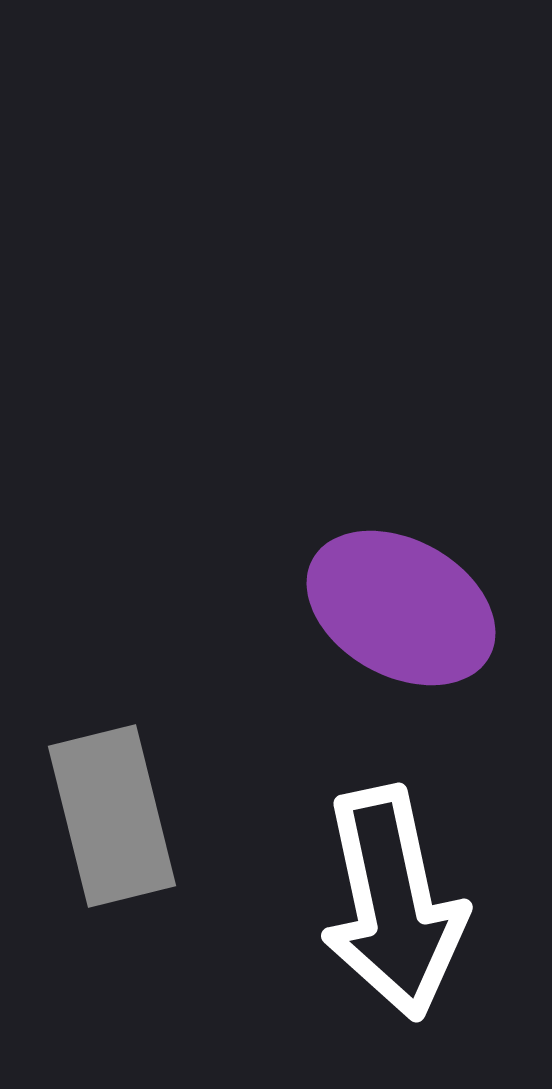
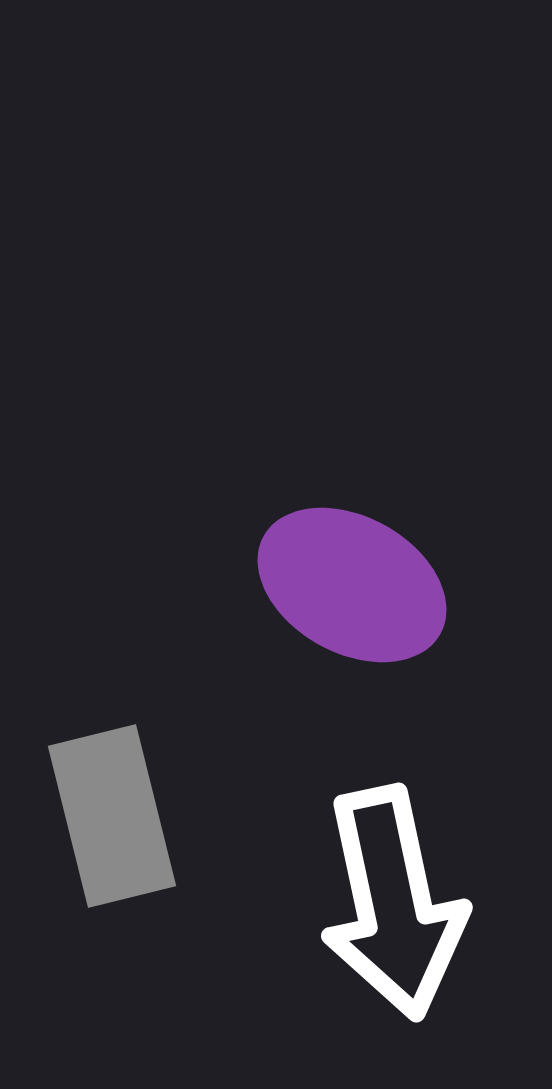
purple ellipse: moved 49 px left, 23 px up
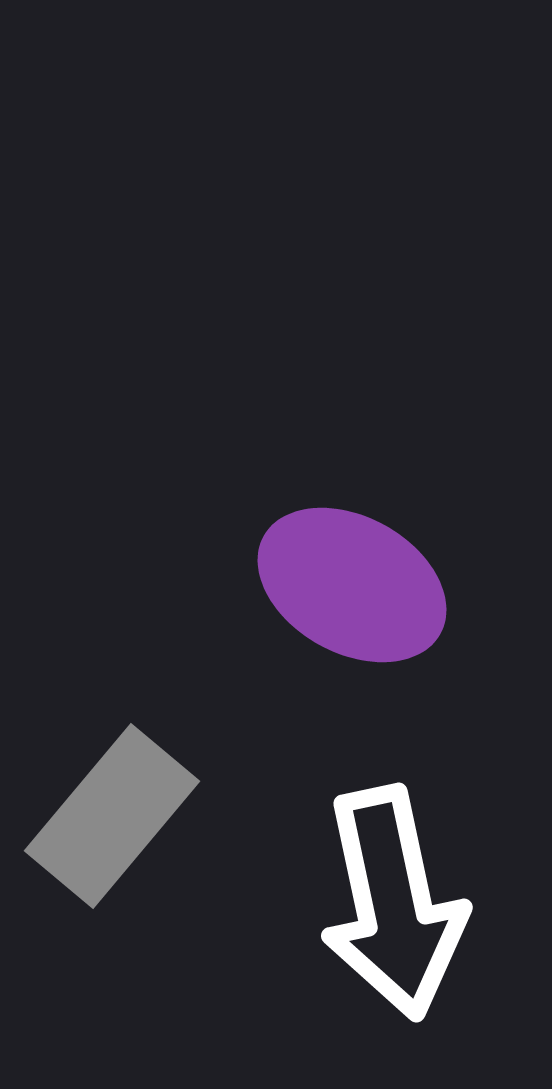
gray rectangle: rotated 54 degrees clockwise
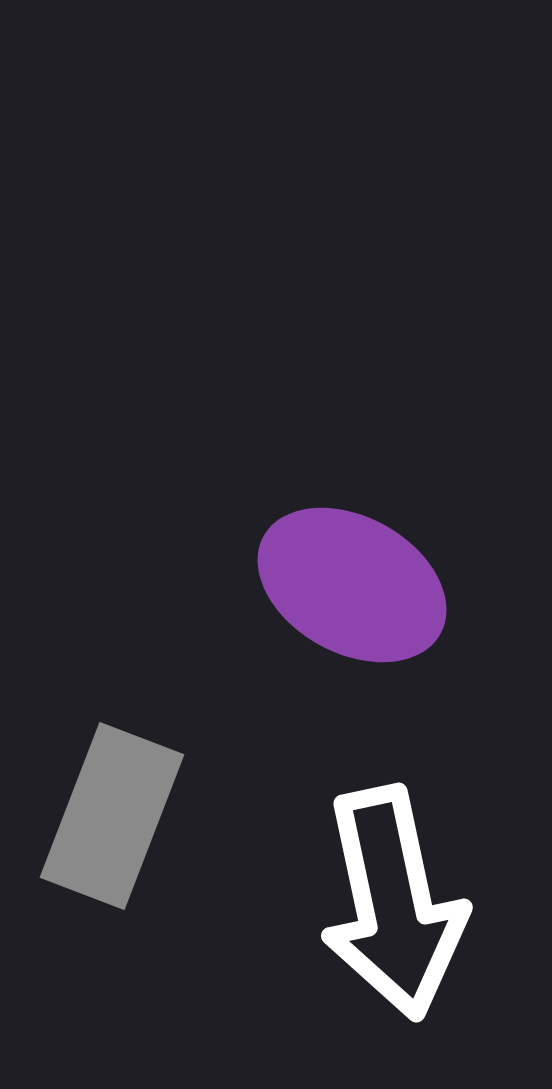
gray rectangle: rotated 19 degrees counterclockwise
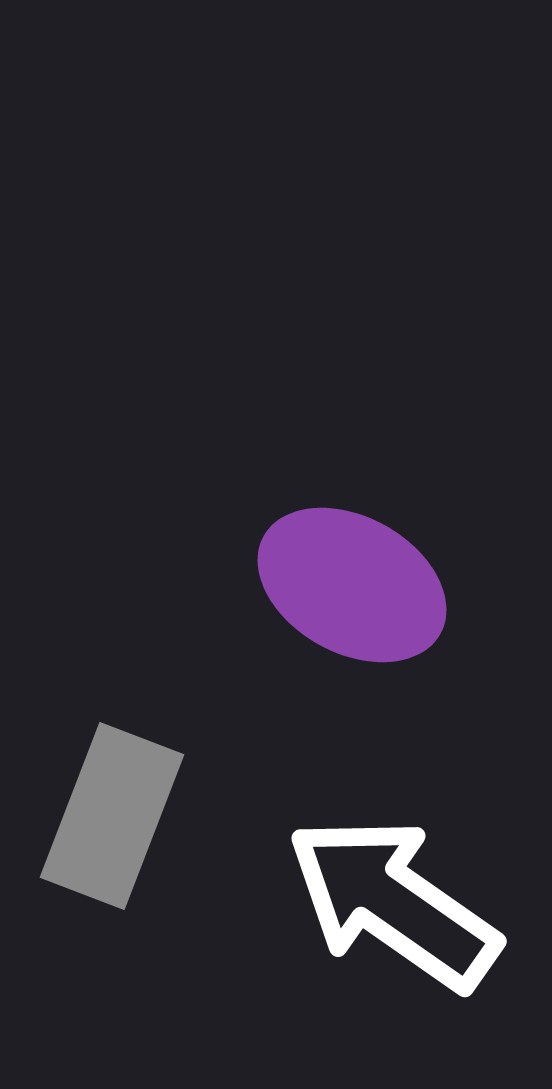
white arrow: rotated 137 degrees clockwise
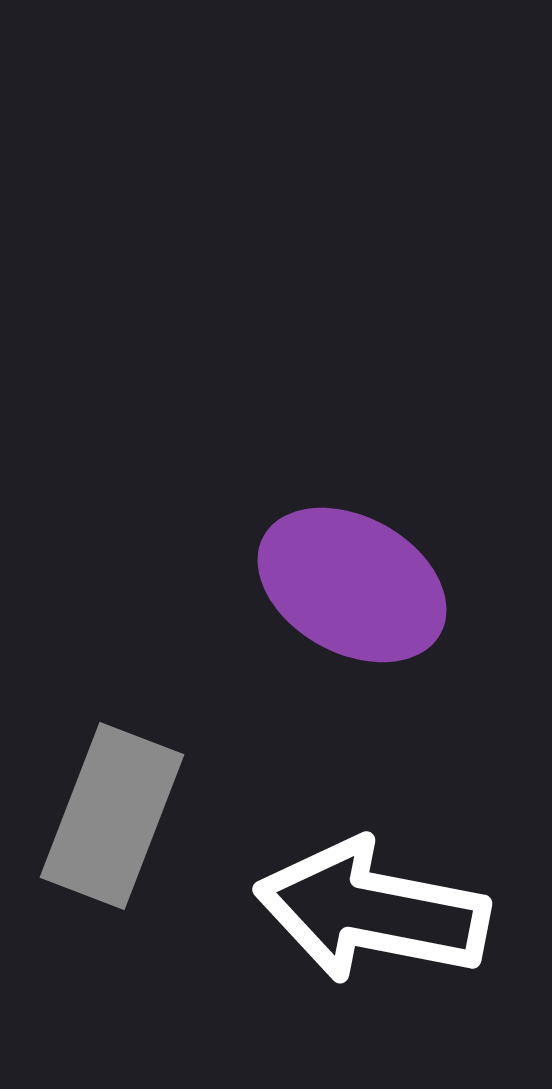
white arrow: moved 21 px left, 8 px down; rotated 24 degrees counterclockwise
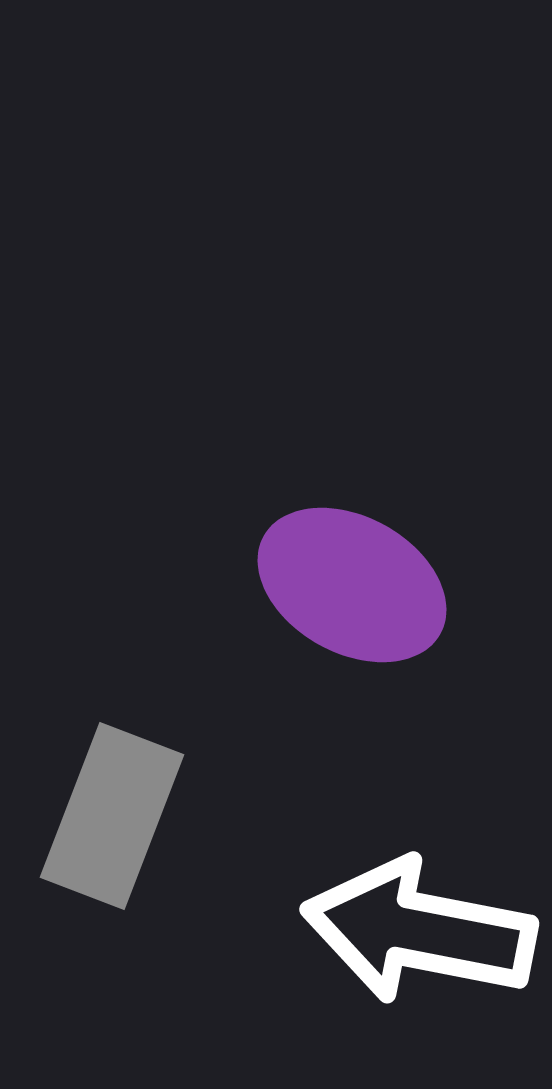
white arrow: moved 47 px right, 20 px down
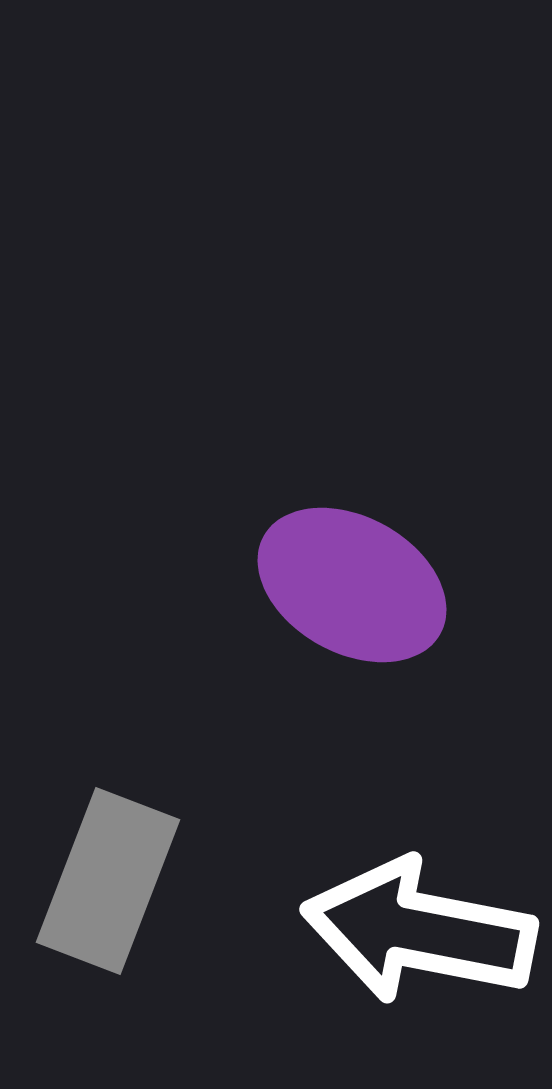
gray rectangle: moved 4 px left, 65 px down
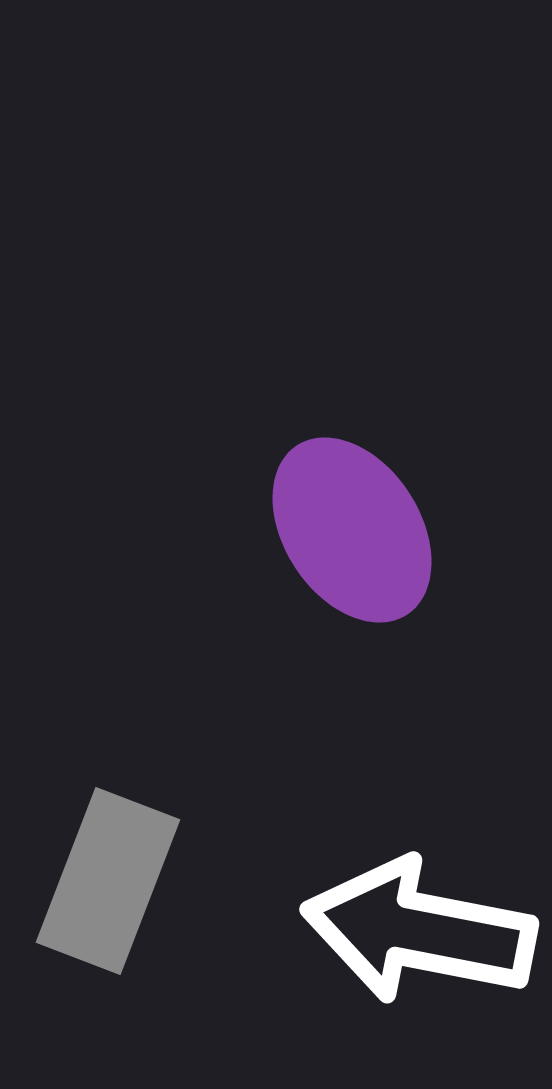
purple ellipse: moved 55 px up; rotated 28 degrees clockwise
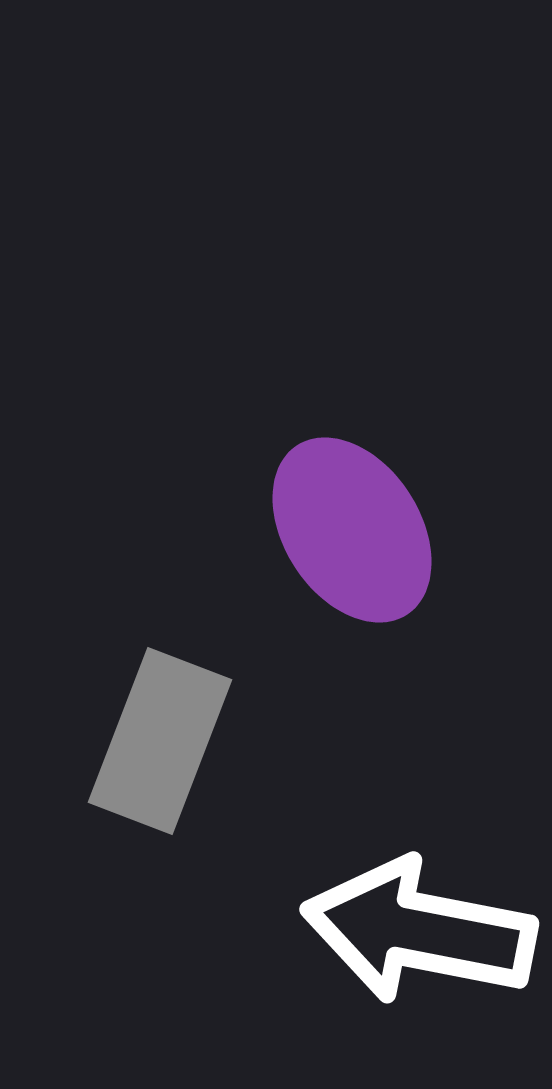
gray rectangle: moved 52 px right, 140 px up
